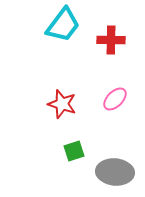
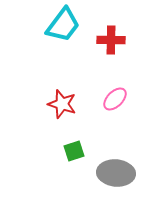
gray ellipse: moved 1 px right, 1 px down
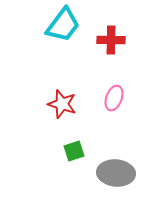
pink ellipse: moved 1 px left, 1 px up; rotated 25 degrees counterclockwise
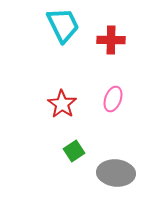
cyan trapezoid: rotated 63 degrees counterclockwise
pink ellipse: moved 1 px left, 1 px down
red star: rotated 16 degrees clockwise
green square: rotated 15 degrees counterclockwise
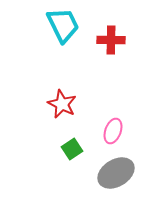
pink ellipse: moved 32 px down
red star: rotated 8 degrees counterclockwise
green square: moved 2 px left, 2 px up
gray ellipse: rotated 36 degrees counterclockwise
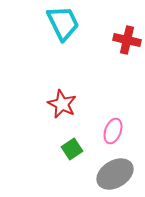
cyan trapezoid: moved 2 px up
red cross: moved 16 px right; rotated 12 degrees clockwise
gray ellipse: moved 1 px left, 1 px down
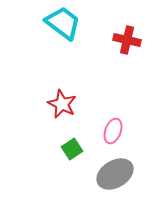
cyan trapezoid: rotated 27 degrees counterclockwise
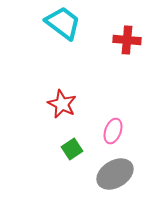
red cross: rotated 8 degrees counterclockwise
